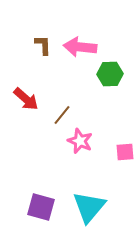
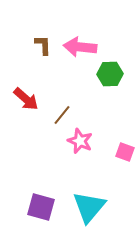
pink square: rotated 24 degrees clockwise
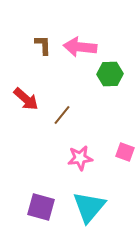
pink star: moved 17 px down; rotated 30 degrees counterclockwise
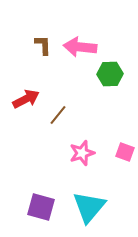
red arrow: rotated 68 degrees counterclockwise
brown line: moved 4 px left
pink star: moved 2 px right, 5 px up; rotated 10 degrees counterclockwise
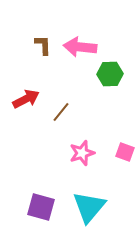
brown line: moved 3 px right, 3 px up
